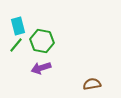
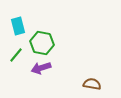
green hexagon: moved 2 px down
green line: moved 10 px down
brown semicircle: rotated 18 degrees clockwise
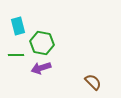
green line: rotated 49 degrees clockwise
brown semicircle: moved 1 px right, 2 px up; rotated 36 degrees clockwise
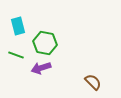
green hexagon: moved 3 px right
green line: rotated 21 degrees clockwise
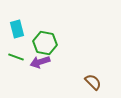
cyan rectangle: moved 1 px left, 3 px down
green line: moved 2 px down
purple arrow: moved 1 px left, 6 px up
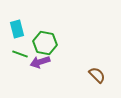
green line: moved 4 px right, 3 px up
brown semicircle: moved 4 px right, 7 px up
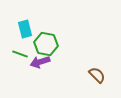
cyan rectangle: moved 8 px right
green hexagon: moved 1 px right, 1 px down
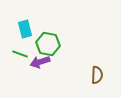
green hexagon: moved 2 px right
brown semicircle: rotated 48 degrees clockwise
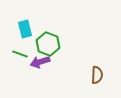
green hexagon: rotated 10 degrees clockwise
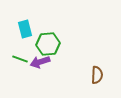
green hexagon: rotated 25 degrees counterclockwise
green line: moved 5 px down
